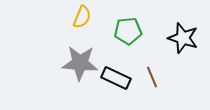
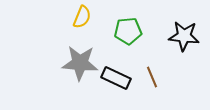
black star: moved 1 px right, 2 px up; rotated 12 degrees counterclockwise
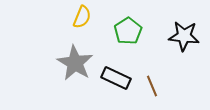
green pentagon: rotated 28 degrees counterclockwise
gray star: moved 5 px left; rotated 27 degrees clockwise
brown line: moved 9 px down
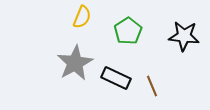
gray star: rotated 12 degrees clockwise
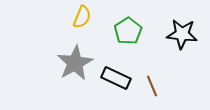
black star: moved 2 px left, 2 px up
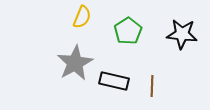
black rectangle: moved 2 px left, 3 px down; rotated 12 degrees counterclockwise
brown line: rotated 25 degrees clockwise
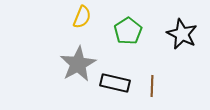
black star: rotated 20 degrees clockwise
gray star: moved 3 px right, 1 px down
black rectangle: moved 1 px right, 2 px down
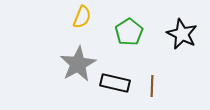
green pentagon: moved 1 px right, 1 px down
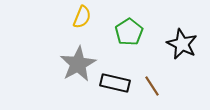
black star: moved 10 px down
brown line: rotated 35 degrees counterclockwise
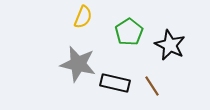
yellow semicircle: moved 1 px right
black star: moved 12 px left, 1 px down
gray star: rotated 30 degrees counterclockwise
